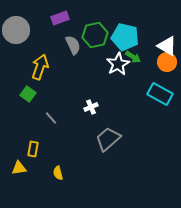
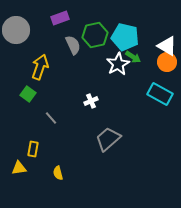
white cross: moved 6 px up
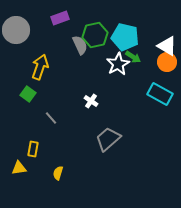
gray semicircle: moved 7 px right
white cross: rotated 32 degrees counterclockwise
yellow semicircle: rotated 32 degrees clockwise
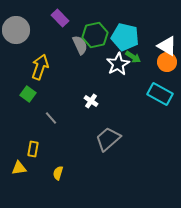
purple rectangle: rotated 66 degrees clockwise
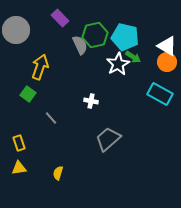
white cross: rotated 24 degrees counterclockwise
yellow rectangle: moved 14 px left, 6 px up; rotated 28 degrees counterclockwise
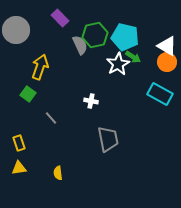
gray trapezoid: rotated 120 degrees clockwise
yellow semicircle: rotated 24 degrees counterclockwise
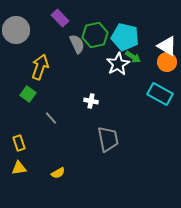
gray semicircle: moved 3 px left, 1 px up
yellow semicircle: rotated 112 degrees counterclockwise
